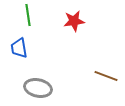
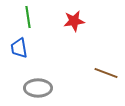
green line: moved 2 px down
brown line: moved 3 px up
gray ellipse: rotated 12 degrees counterclockwise
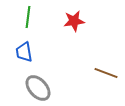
green line: rotated 15 degrees clockwise
blue trapezoid: moved 5 px right, 4 px down
gray ellipse: rotated 48 degrees clockwise
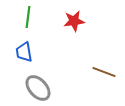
brown line: moved 2 px left, 1 px up
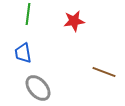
green line: moved 3 px up
blue trapezoid: moved 1 px left, 1 px down
